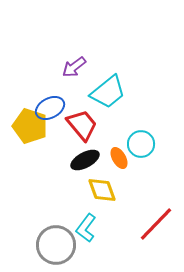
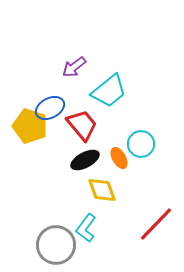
cyan trapezoid: moved 1 px right, 1 px up
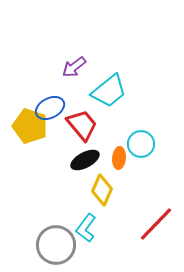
orange ellipse: rotated 35 degrees clockwise
yellow diamond: rotated 44 degrees clockwise
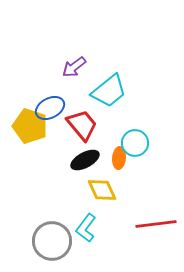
cyan circle: moved 6 px left, 1 px up
yellow diamond: rotated 48 degrees counterclockwise
red line: rotated 39 degrees clockwise
gray circle: moved 4 px left, 4 px up
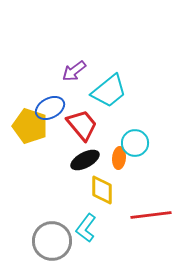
purple arrow: moved 4 px down
yellow diamond: rotated 24 degrees clockwise
red line: moved 5 px left, 9 px up
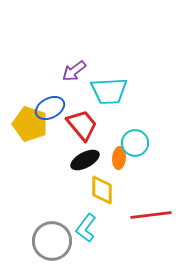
cyan trapezoid: rotated 36 degrees clockwise
yellow pentagon: moved 2 px up
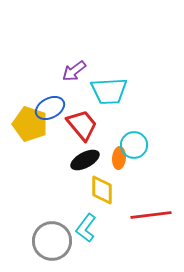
cyan circle: moved 1 px left, 2 px down
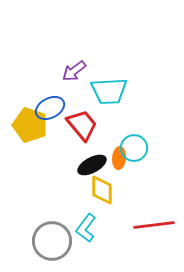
yellow pentagon: moved 1 px down
cyan circle: moved 3 px down
black ellipse: moved 7 px right, 5 px down
red line: moved 3 px right, 10 px down
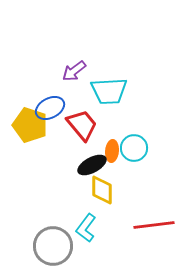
orange ellipse: moved 7 px left, 7 px up
gray circle: moved 1 px right, 5 px down
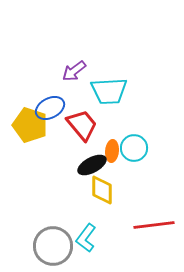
cyan L-shape: moved 10 px down
